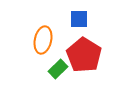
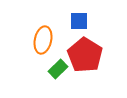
blue square: moved 2 px down
red pentagon: moved 1 px right
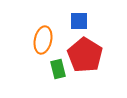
green rectangle: rotated 60 degrees counterclockwise
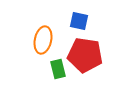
blue square: rotated 12 degrees clockwise
red pentagon: rotated 24 degrees counterclockwise
